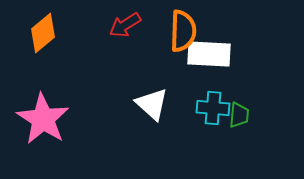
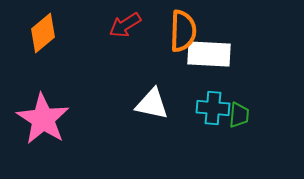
white triangle: rotated 30 degrees counterclockwise
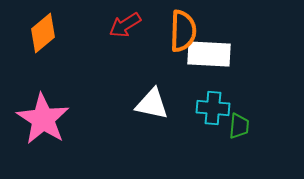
green trapezoid: moved 11 px down
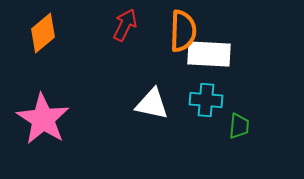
red arrow: rotated 148 degrees clockwise
cyan cross: moved 7 px left, 8 px up
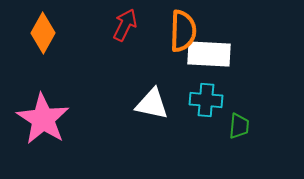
orange diamond: rotated 21 degrees counterclockwise
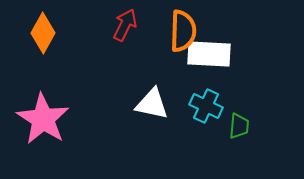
cyan cross: moved 6 px down; rotated 20 degrees clockwise
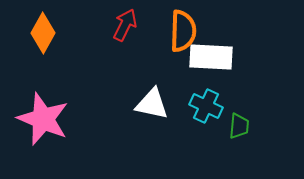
white rectangle: moved 2 px right, 3 px down
pink star: rotated 10 degrees counterclockwise
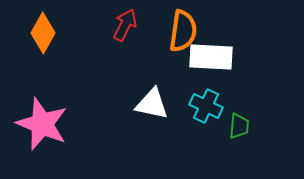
orange semicircle: rotated 6 degrees clockwise
pink star: moved 1 px left, 5 px down
